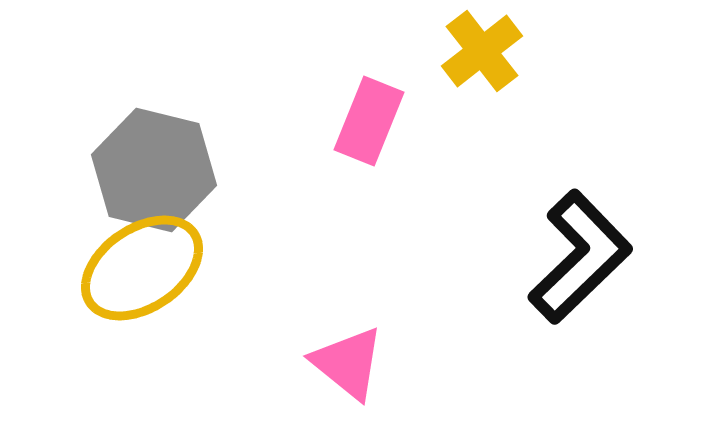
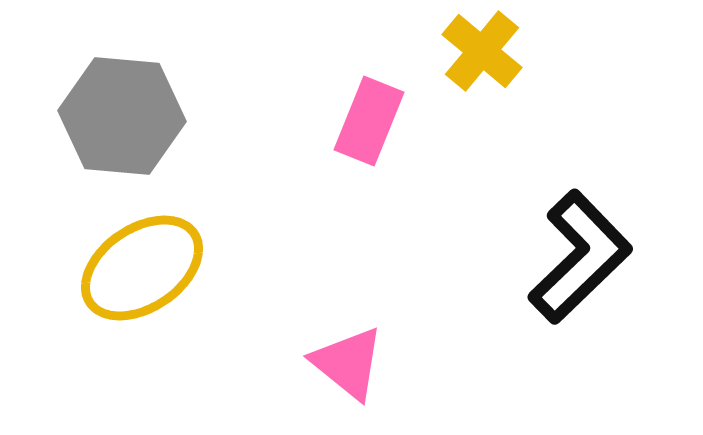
yellow cross: rotated 12 degrees counterclockwise
gray hexagon: moved 32 px left, 54 px up; rotated 9 degrees counterclockwise
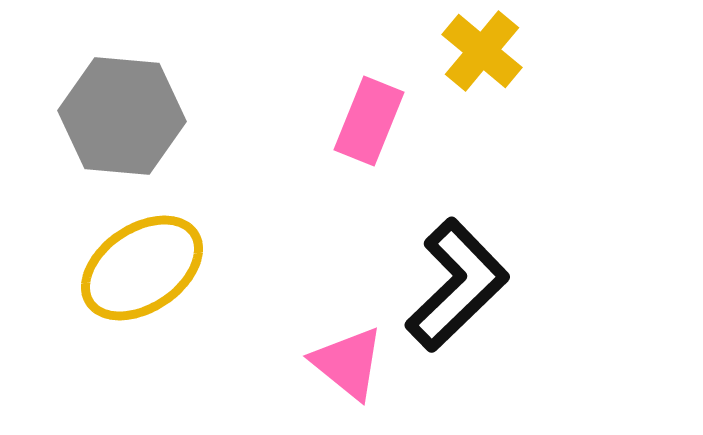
black L-shape: moved 123 px left, 28 px down
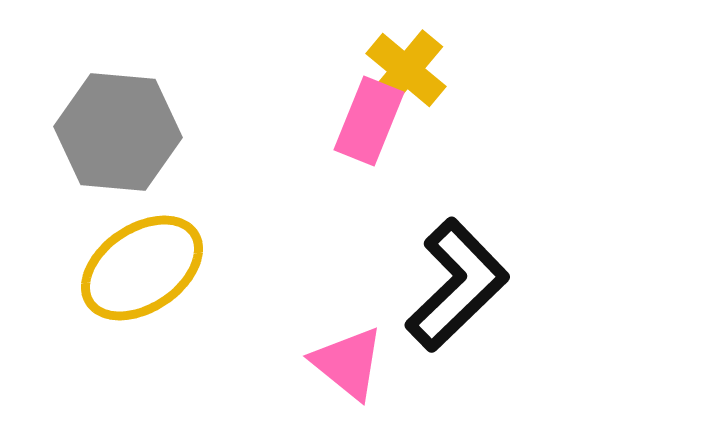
yellow cross: moved 76 px left, 19 px down
gray hexagon: moved 4 px left, 16 px down
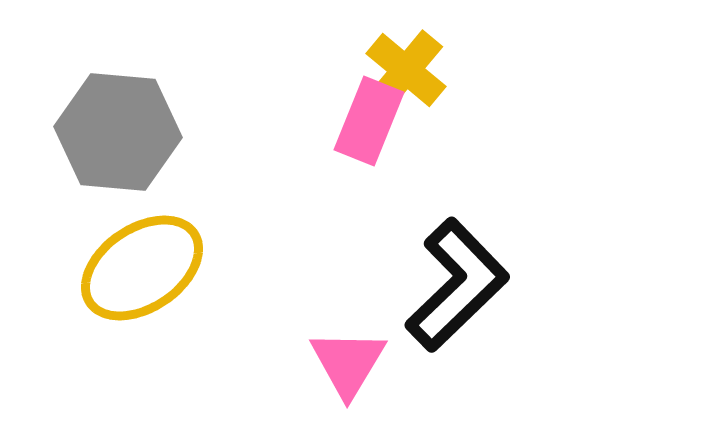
pink triangle: rotated 22 degrees clockwise
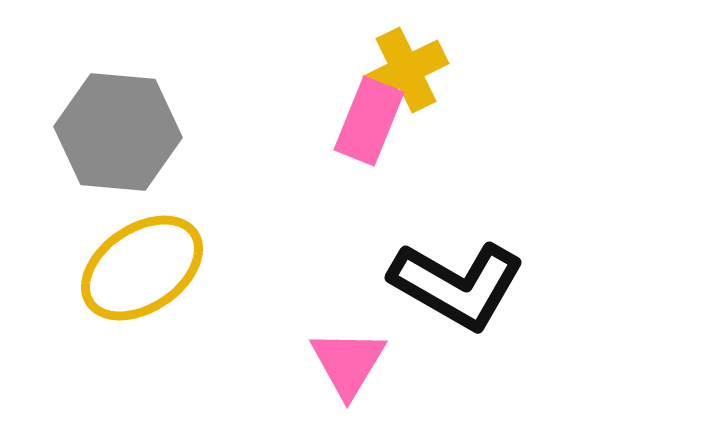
yellow cross: rotated 24 degrees clockwise
black L-shape: rotated 74 degrees clockwise
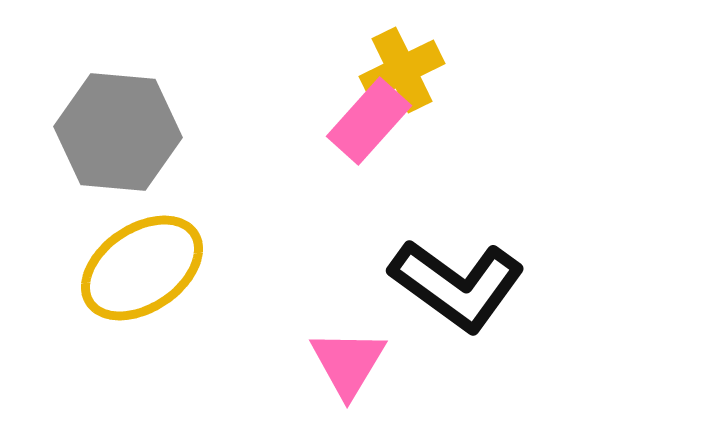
yellow cross: moved 4 px left
pink rectangle: rotated 20 degrees clockwise
black L-shape: rotated 6 degrees clockwise
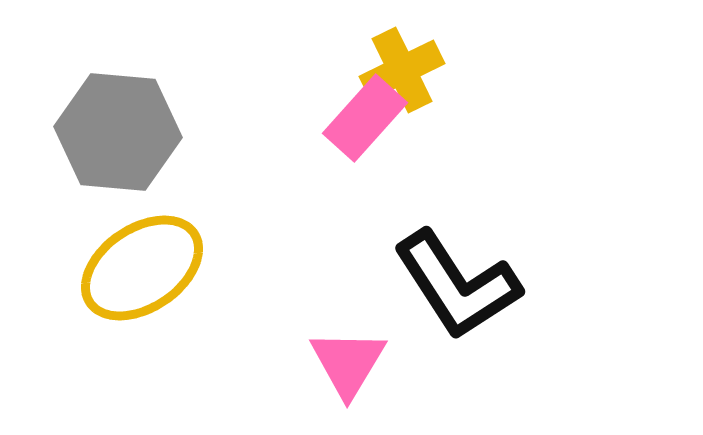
pink rectangle: moved 4 px left, 3 px up
black L-shape: rotated 21 degrees clockwise
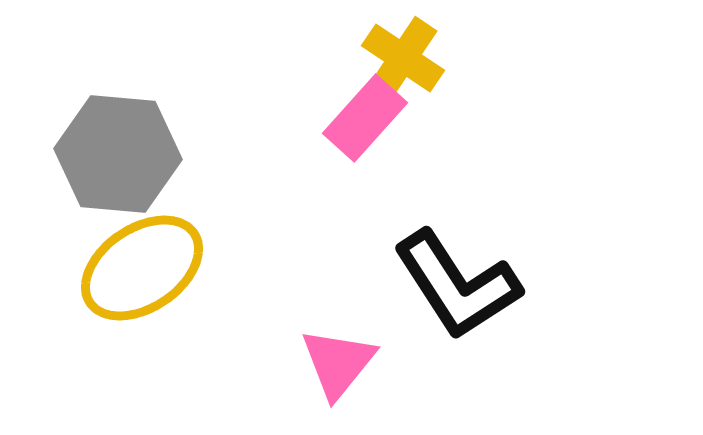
yellow cross: moved 1 px right, 12 px up; rotated 30 degrees counterclockwise
gray hexagon: moved 22 px down
pink triangle: moved 10 px left; rotated 8 degrees clockwise
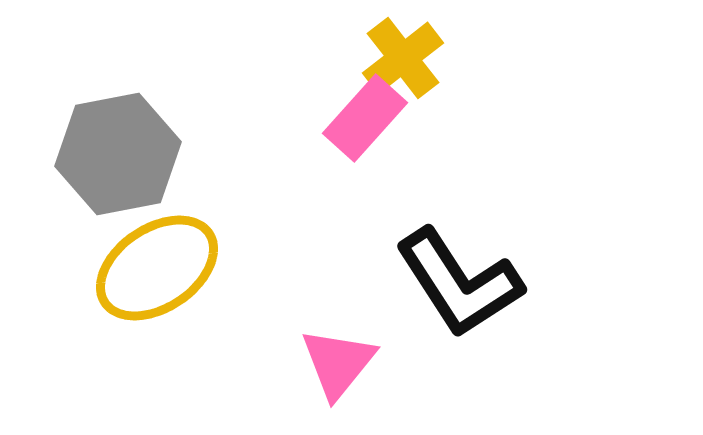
yellow cross: rotated 18 degrees clockwise
gray hexagon: rotated 16 degrees counterclockwise
yellow ellipse: moved 15 px right
black L-shape: moved 2 px right, 2 px up
